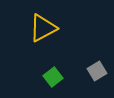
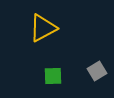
green square: moved 1 px up; rotated 36 degrees clockwise
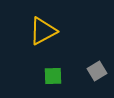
yellow triangle: moved 3 px down
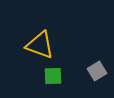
yellow triangle: moved 3 px left, 14 px down; rotated 48 degrees clockwise
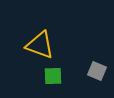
gray square: rotated 36 degrees counterclockwise
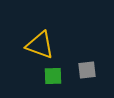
gray square: moved 10 px left, 1 px up; rotated 30 degrees counterclockwise
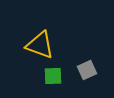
gray square: rotated 18 degrees counterclockwise
